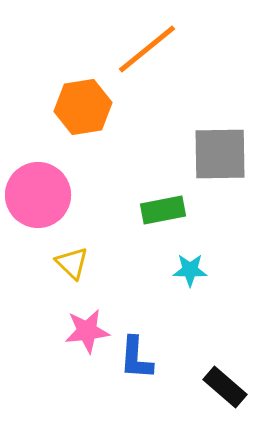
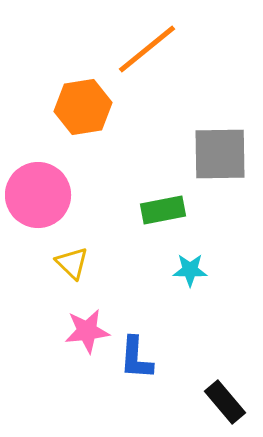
black rectangle: moved 15 px down; rotated 9 degrees clockwise
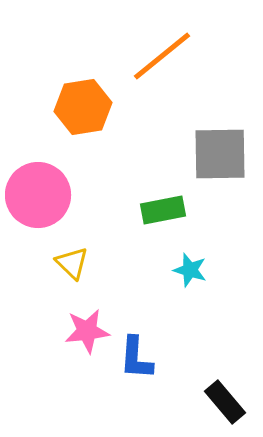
orange line: moved 15 px right, 7 px down
cyan star: rotated 16 degrees clockwise
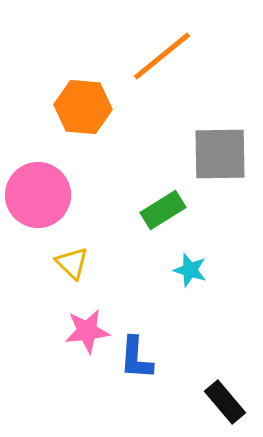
orange hexagon: rotated 14 degrees clockwise
green rectangle: rotated 21 degrees counterclockwise
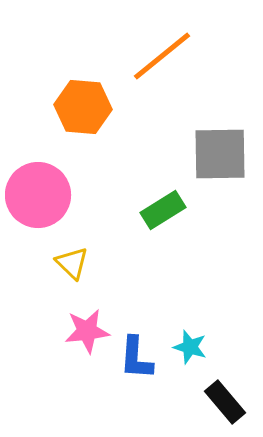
cyan star: moved 77 px down
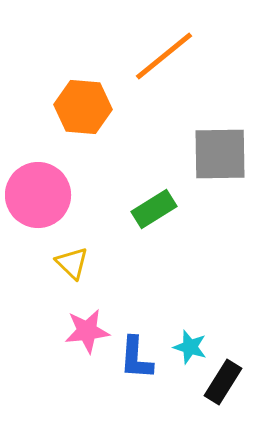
orange line: moved 2 px right
green rectangle: moved 9 px left, 1 px up
black rectangle: moved 2 px left, 20 px up; rotated 72 degrees clockwise
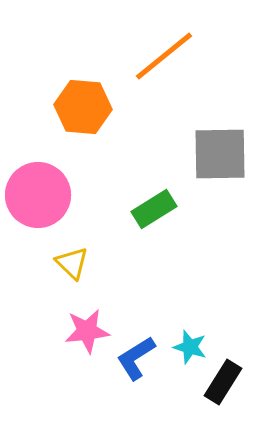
blue L-shape: rotated 54 degrees clockwise
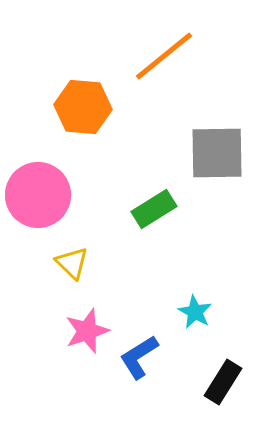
gray square: moved 3 px left, 1 px up
pink star: rotated 12 degrees counterclockwise
cyan star: moved 5 px right, 35 px up; rotated 12 degrees clockwise
blue L-shape: moved 3 px right, 1 px up
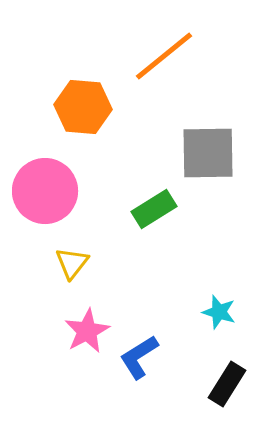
gray square: moved 9 px left
pink circle: moved 7 px right, 4 px up
yellow triangle: rotated 24 degrees clockwise
cyan star: moved 24 px right; rotated 12 degrees counterclockwise
pink star: rotated 9 degrees counterclockwise
black rectangle: moved 4 px right, 2 px down
